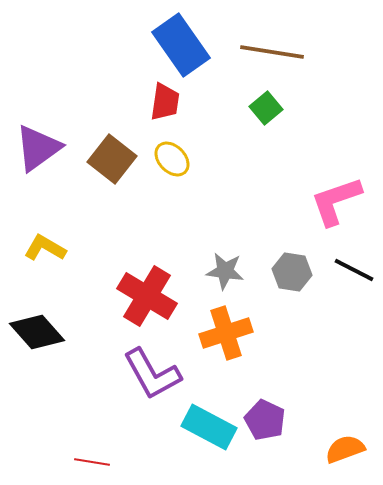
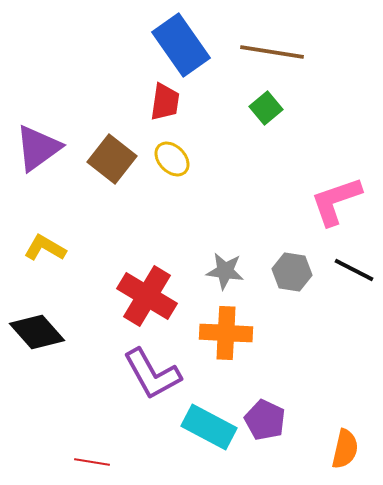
orange cross: rotated 21 degrees clockwise
orange semicircle: rotated 123 degrees clockwise
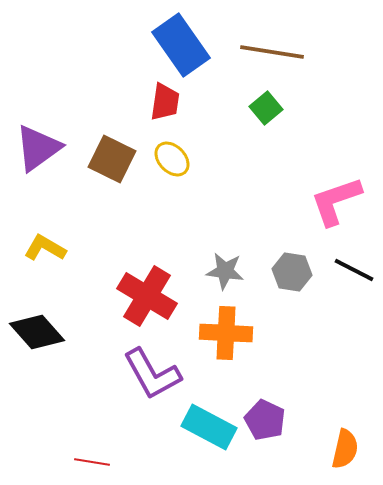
brown square: rotated 12 degrees counterclockwise
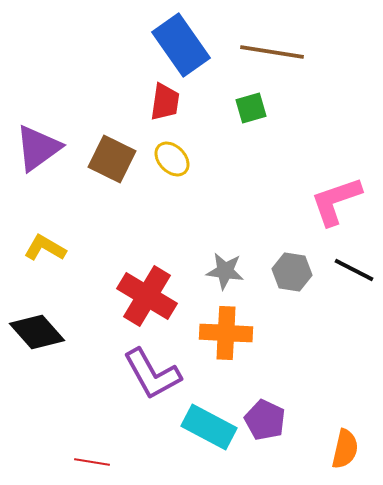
green square: moved 15 px left; rotated 24 degrees clockwise
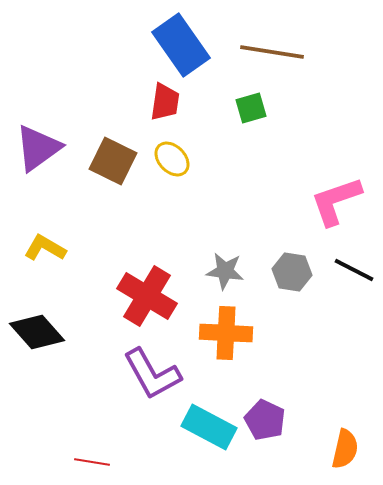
brown square: moved 1 px right, 2 px down
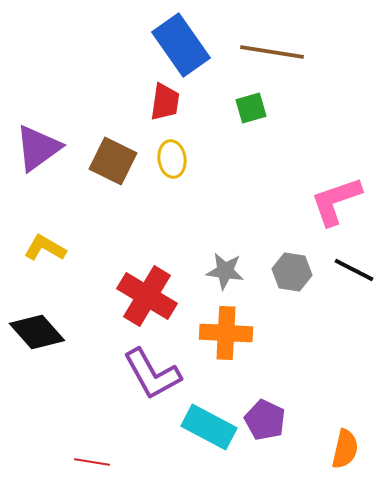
yellow ellipse: rotated 36 degrees clockwise
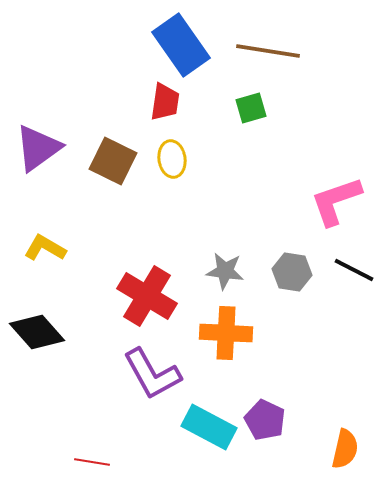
brown line: moved 4 px left, 1 px up
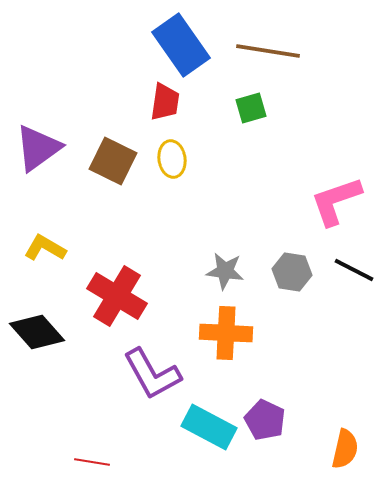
red cross: moved 30 px left
